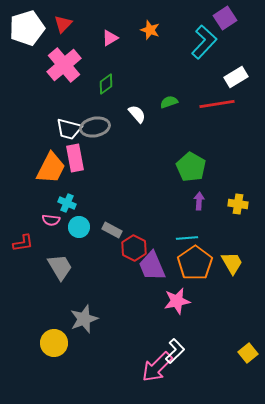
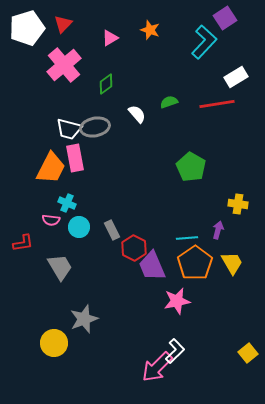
purple arrow: moved 19 px right, 29 px down; rotated 12 degrees clockwise
gray rectangle: rotated 36 degrees clockwise
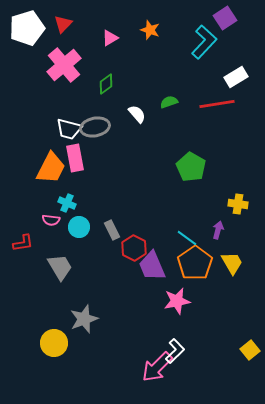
cyan line: rotated 40 degrees clockwise
yellow square: moved 2 px right, 3 px up
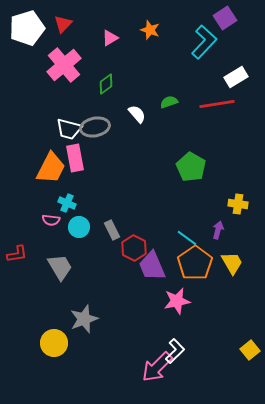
red L-shape: moved 6 px left, 11 px down
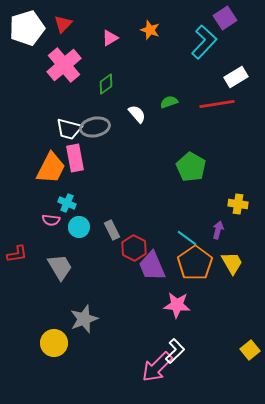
pink star: moved 4 px down; rotated 16 degrees clockwise
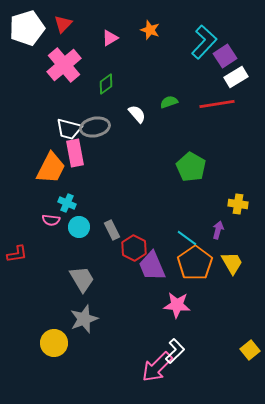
purple square: moved 38 px down
pink rectangle: moved 5 px up
gray trapezoid: moved 22 px right, 12 px down
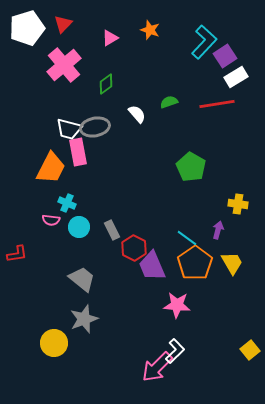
pink rectangle: moved 3 px right, 1 px up
gray trapezoid: rotated 20 degrees counterclockwise
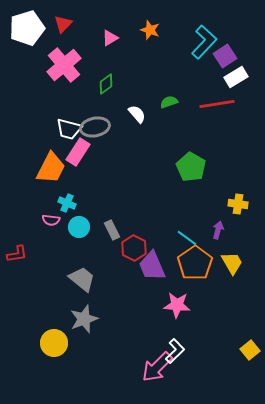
pink rectangle: rotated 44 degrees clockwise
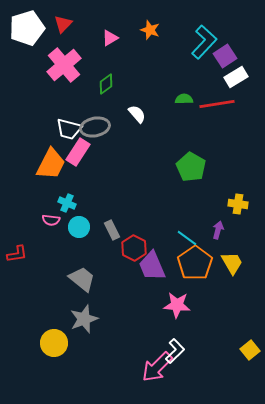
green semicircle: moved 15 px right, 3 px up; rotated 18 degrees clockwise
orange trapezoid: moved 4 px up
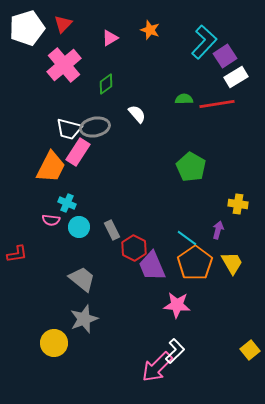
orange trapezoid: moved 3 px down
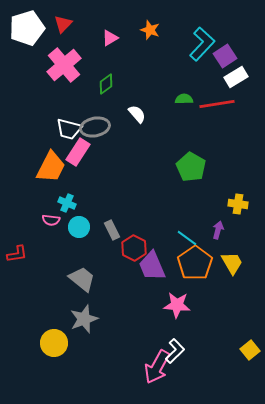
cyan L-shape: moved 2 px left, 2 px down
pink arrow: rotated 16 degrees counterclockwise
